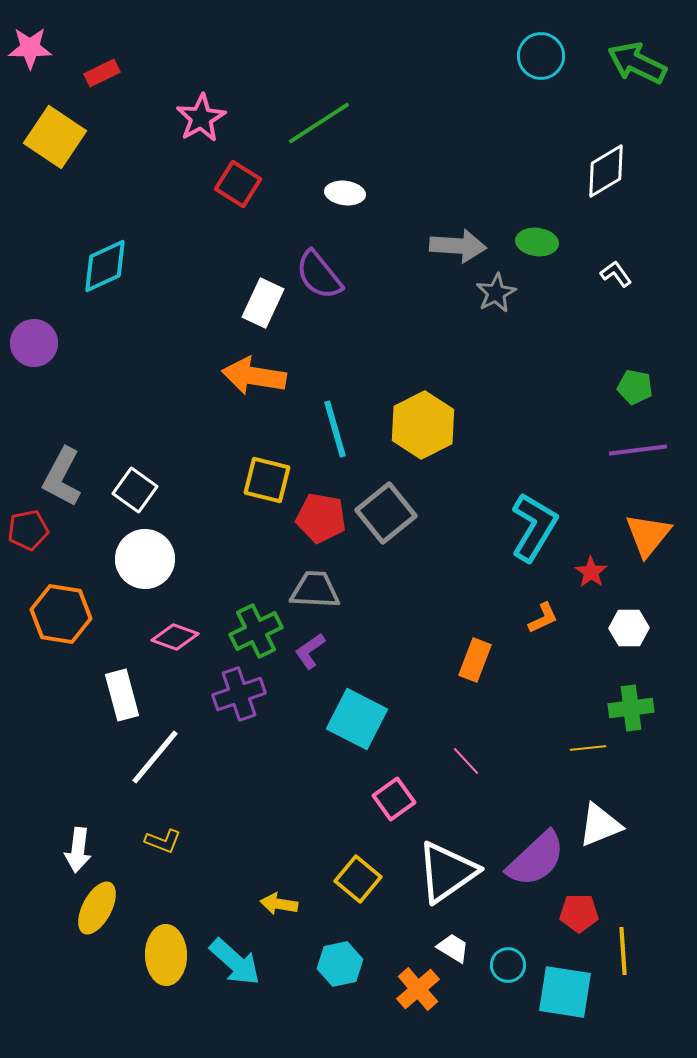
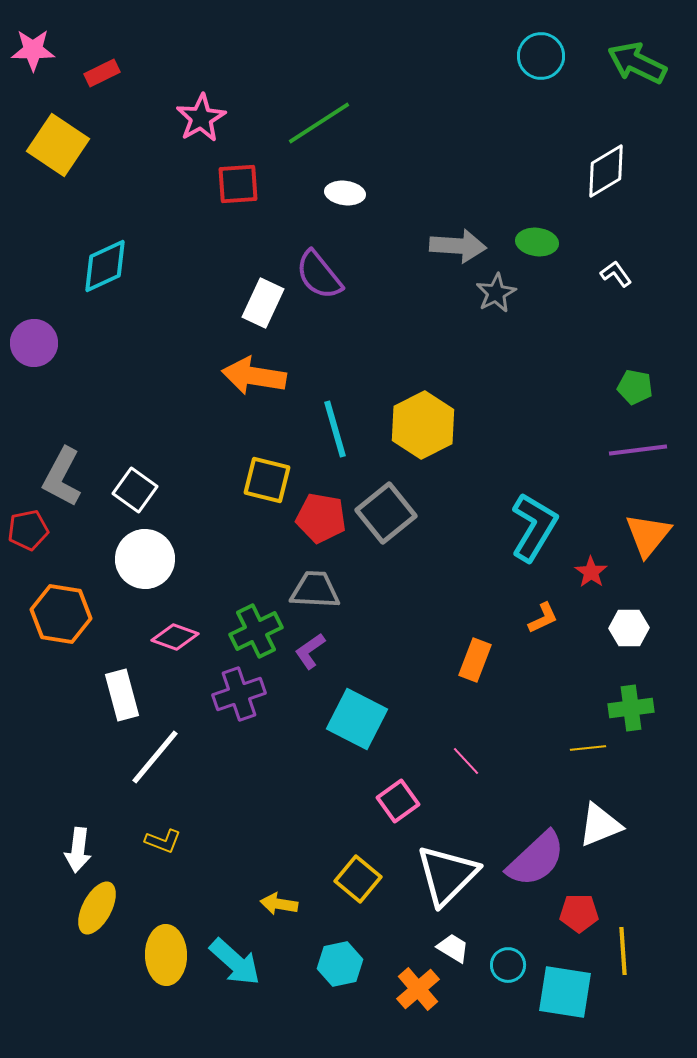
pink star at (30, 48): moved 3 px right, 2 px down
yellow square at (55, 137): moved 3 px right, 8 px down
red square at (238, 184): rotated 36 degrees counterclockwise
pink square at (394, 799): moved 4 px right, 2 px down
white triangle at (447, 872): moved 3 px down; rotated 10 degrees counterclockwise
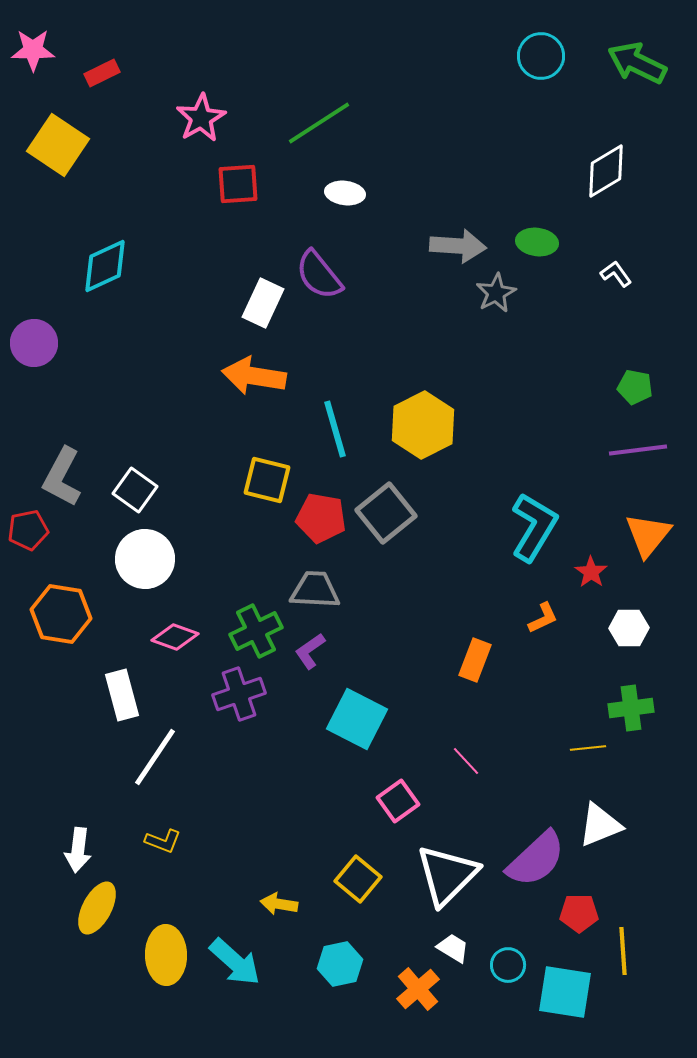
white line at (155, 757): rotated 6 degrees counterclockwise
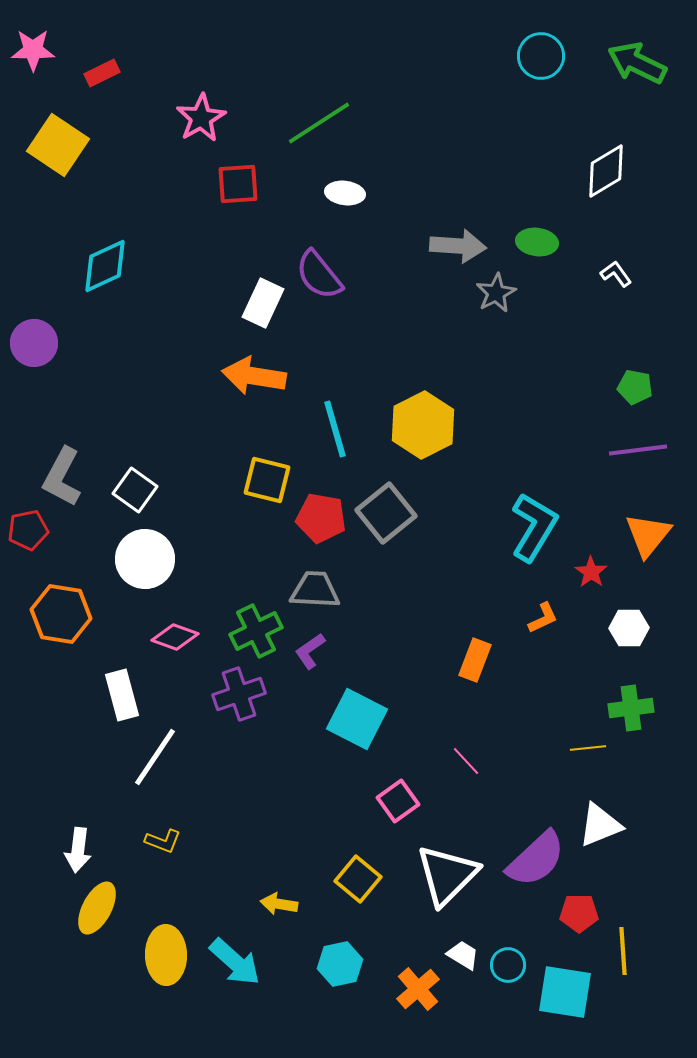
white trapezoid at (453, 948): moved 10 px right, 7 px down
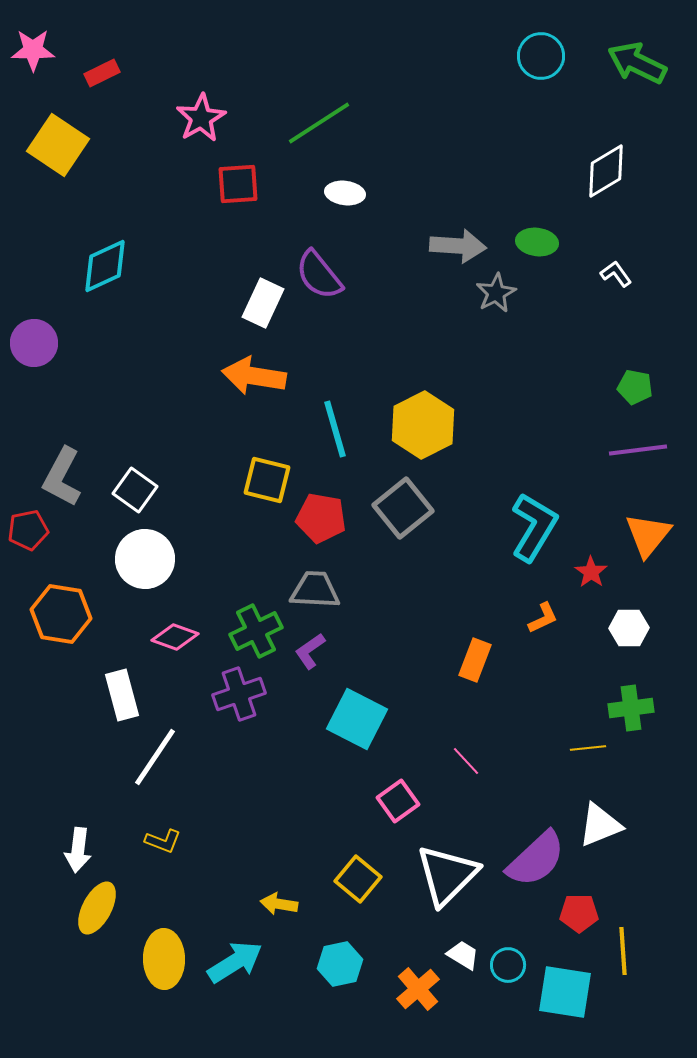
gray square at (386, 513): moved 17 px right, 5 px up
yellow ellipse at (166, 955): moved 2 px left, 4 px down
cyan arrow at (235, 962): rotated 74 degrees counterclockwise
